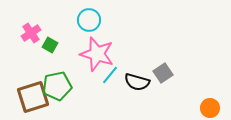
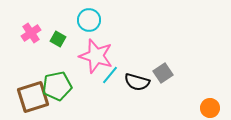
green square: moved 8 px right, 6 px up
pink star: moved 1 px left, 2 px down
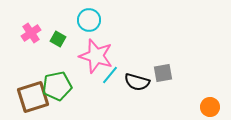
gray square: rotated 24 degrees clockwise
orange circle: moved 1 px up
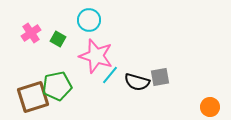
gray square: moved 3 px left, 4 px down
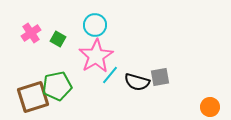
cyan circle: moved 6 px right, 5 px down
pink star: rotated 24 degrees clockwise
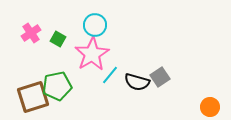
pink star: moved 4 px left, 2 px up
gray square: rotated 24 degrees counterclockwise
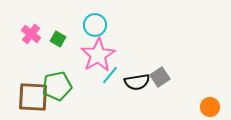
pink cross: moved 1 px down; rotated 18 degrees counterclockwise
pink star: moved 6 px right, 1 px down
black semicircle: rotated 25 degrees counterclockwise
brown square: rotated 20 degrees clockwise
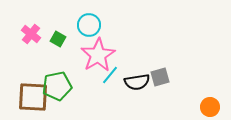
cyan circle: moved 6 px left
gray square: rotated 18 degrees clockwise
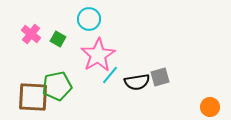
cyan circle: moved 6 px up
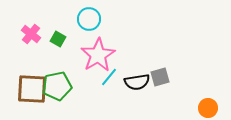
cyan line: moved 1 px left, 2 px down
brown square: moved 1 px left, 8 px up
orange circle: moved 2 px left, 1 px down
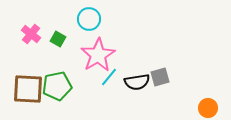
brown square: moved 4 px left
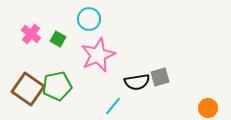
pink star: rotated 8 degrees clockwise
cyan line: moved 4 px right, 29 px down
brown square: rotated 32 degrees clockwise
